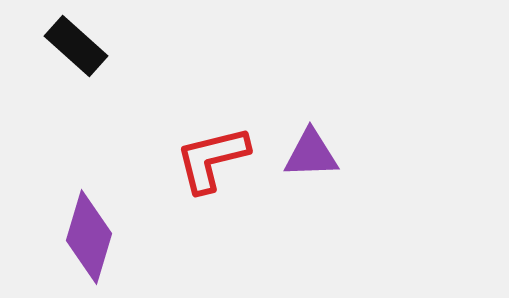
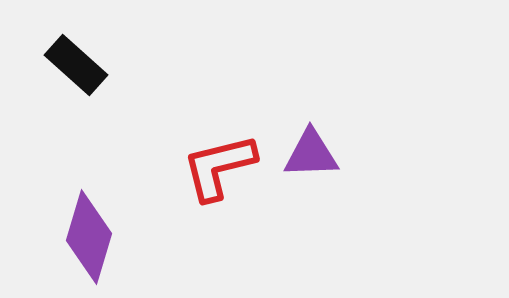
black rectangle: moved 19 px down
red L-shape: moved 7 px right, 8 px down
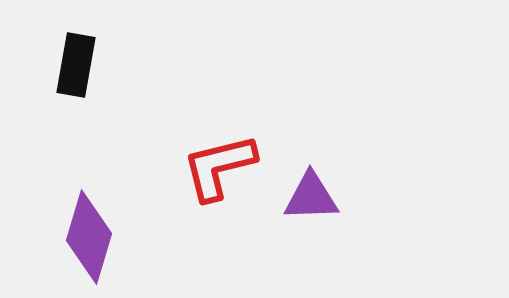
black rectangle: rotated 58 degrees clockwise
purple triangle: moved 43 px down
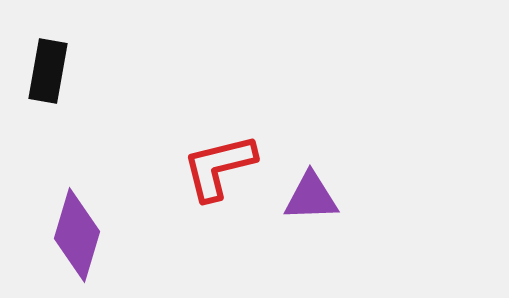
black rectangle: moved 28 px left, 6 px down
purple diamond: moved 12 px left, 2 px up
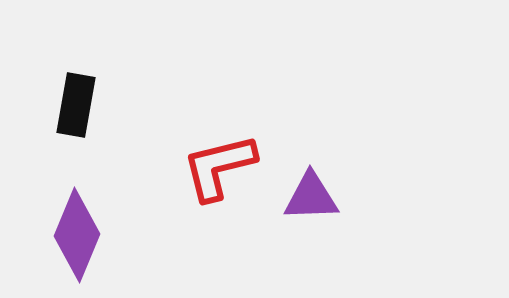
black rectangle: moved 28 px right, 34 px down
purple diamond: rotated 6 degrees clockwise
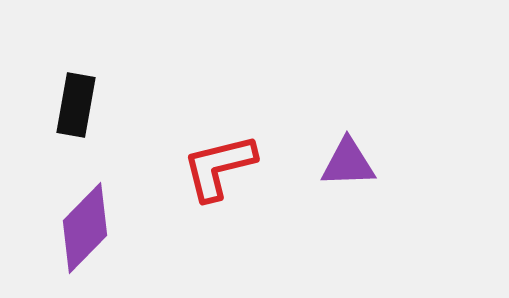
purple triangle: moved 37 px right, 34 px up
purple diamond: moved 8 px right, 7 px up; rotated 22 degrees clockwise
